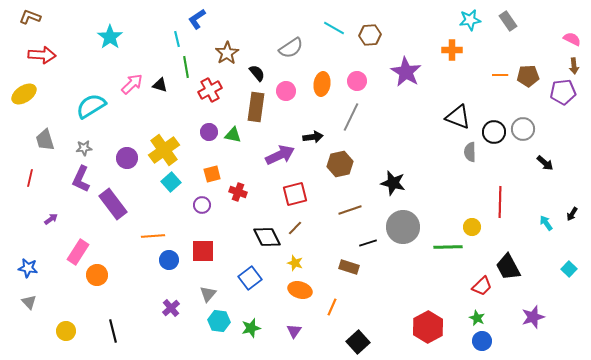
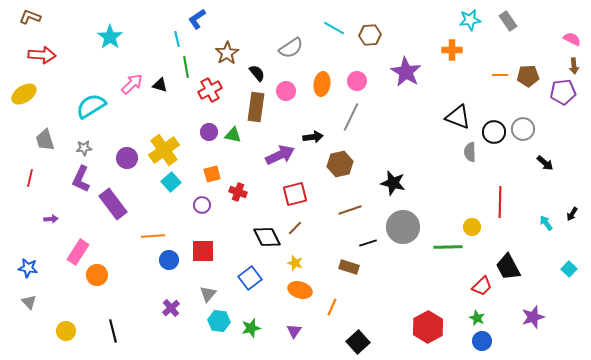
purple arrow at (51, 219): rotated 32 degrees clockwise
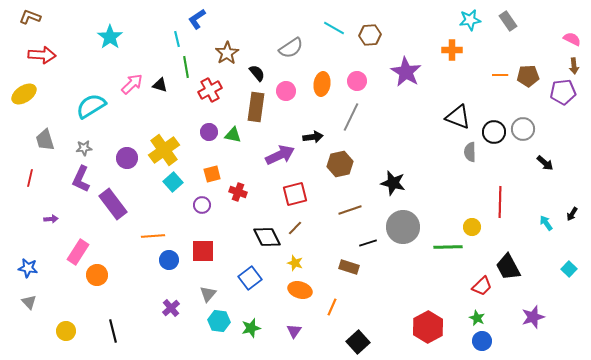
cyan square at (171, 182): moved 2 px right
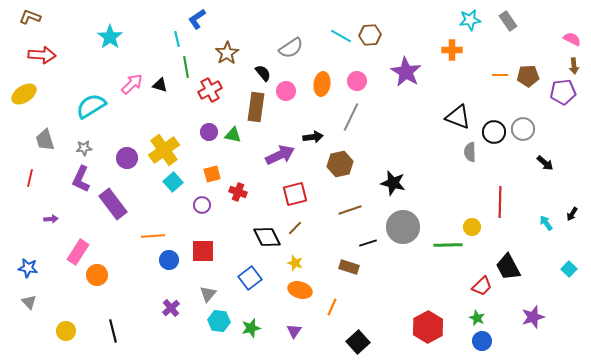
cyan line at (334, 28): moved 7 px right, 8 px down
black semicircle at (257, 73): moved 6 px right
green line at (448, 247): moved 2 px up
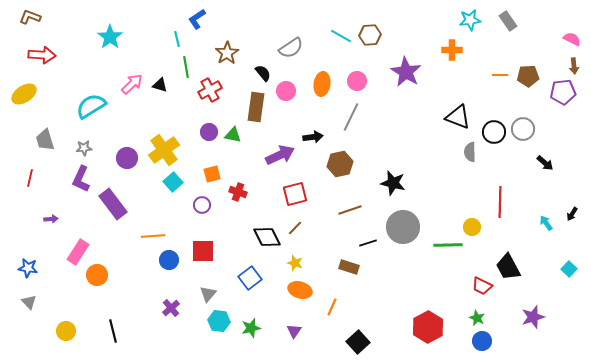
red trapezoid at (482, 286): rotated 70 degrees clockwise
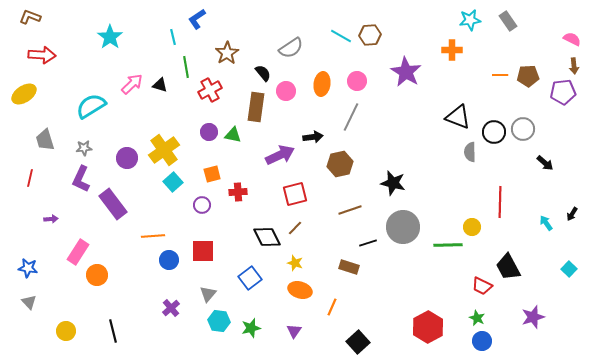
cyan line at (177, 39): moved 4 px left, 2 px up
red cross at (238, 192): rotated 24 degrees counterclockwise
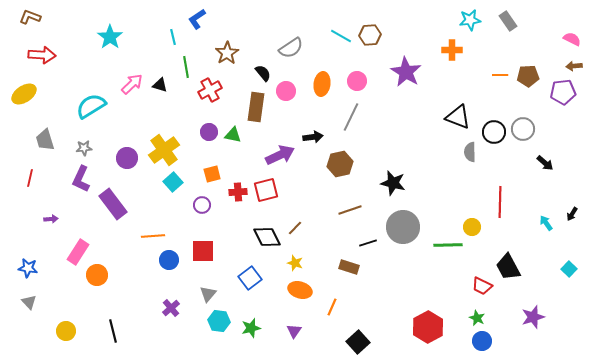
brown arrow at (574, 66): rotated 91 degrees clockwise
red square at (295, 194): moved 29 px left, 4 px up
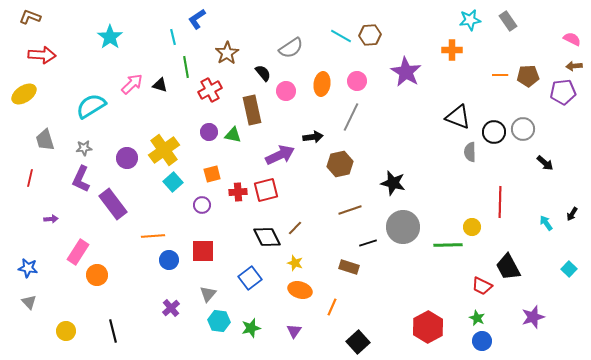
brown rectangle at (256, 107): moved 4 px left, 3 px down; rotated 20 degrees counterclockwise
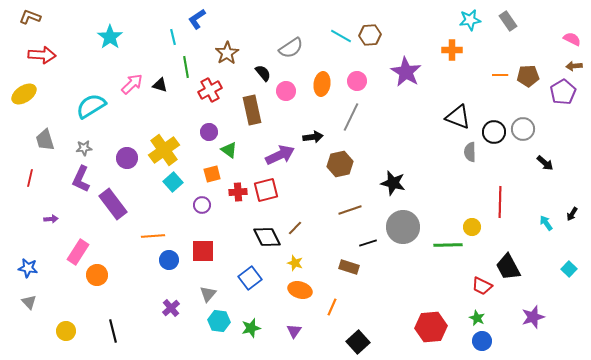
purple pentagon at (563, 92): rotated 25 degrees counterclockwise
green triangle at (233, 135): moved 4 px left, 15 px down; rotated 24 degrees clockwise
red hexagon at (428, 327): moved 3 px right; rotated 24 degrees clockwise
